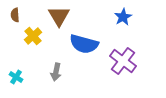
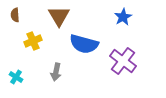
yellow cross: moved 5 px down; rotated 18 degrees clockwise
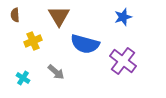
blue star: rotated 12 degrees clockwise
blue semicircle: moved 1 px right
gray arrow: rotated 60 degrees counterclockwise
cyan cross: moved 7 px right, 1 px down
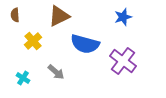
brown triangle: rotated 35 degrees clockwise
yellow cross: rotated 18 degrees counterclockwise
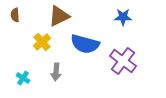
blue star: rotated 18 degrees clockwise
yellow cross: moved 9 px right, 1 px down
gray arrow: rotated 54 degrees clockwise
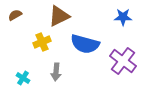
brown semicircle: rotated 64 degrees clockwise
yellow cross: rotated 18 degrees clockwise
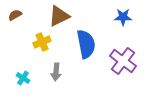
blue semicircle: moved 1 px right; rotated 116 degrees counterclockwise
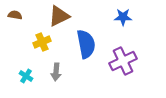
brown semicircle: rotated 40 degrees clockwise
purple cross: rotated 28 degrees clockwise
cyan cross: moved 3 px right, 2 px up
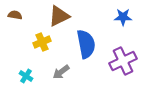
gray arrow: moved 5 px right; rotated 48 degrees clockwise
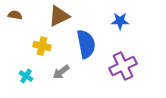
blue star: moved 3 px left, 4 px down
yellow cross: moved 4 px down; rotated 36 degrees clockwise
purple cross: moved 5 px down
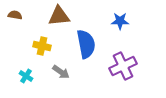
brown triangle: rotated 20 degrees clockwise
gray arrow: rotated 108 degrees counterclockwise
